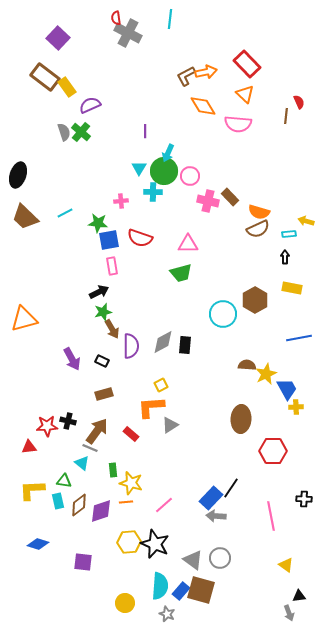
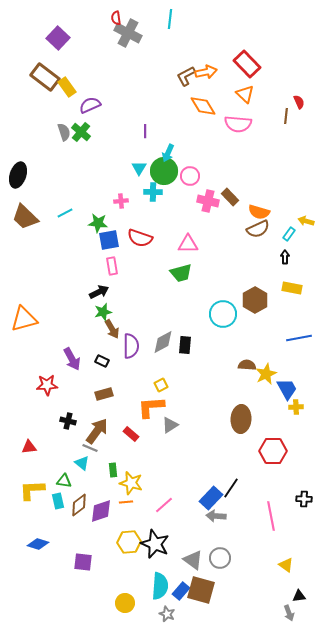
cyan rectangle at (289, 234): rotated 48 degrees counterclockwise
red star at (47, 426): moved 41 px up
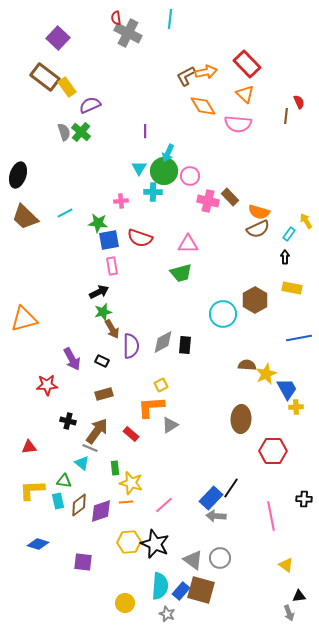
yellow arrow at (306, 221): rotated 42 degrees clockwise
green rectangle at (113, 470): moved 2 px right, 2 px up
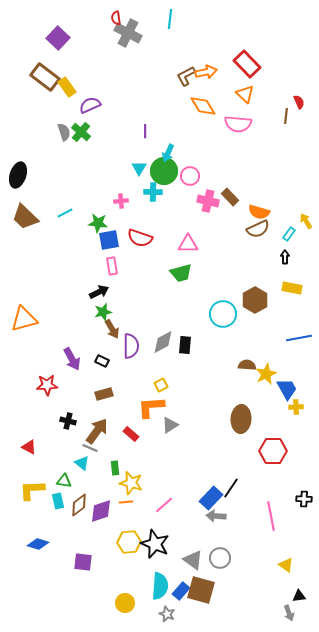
red triangle at (29, 447): rotated 35 degrees clockwise
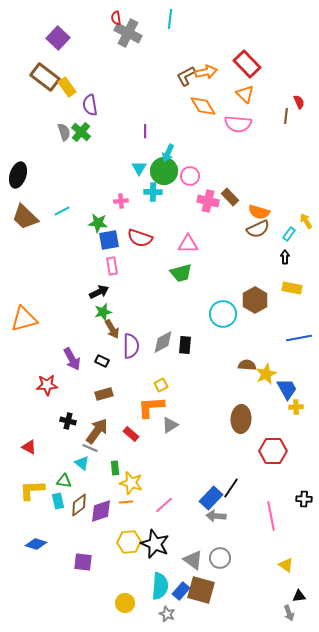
purple semicircle at (90, 105): rotated 75 degrees counterclockwise
cyan line at (65, 213): moved 3 px left, 2 px up
blue diamond at (38, 544): moved 2 px left
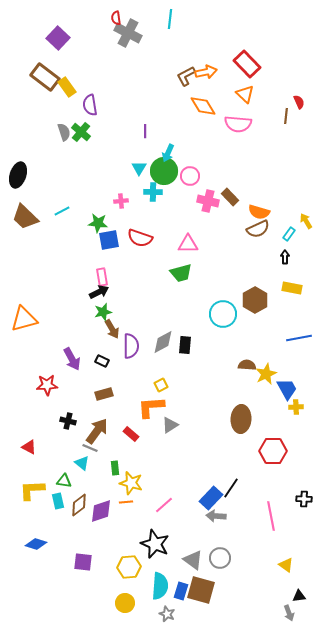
pink rectangle at (112, 266): moved 10 px left, 11 px down
yellow hexagon at (129, 542): moved 25 px down
blue rectangle at (181, 591): rotated 24 degrees counterclockwise
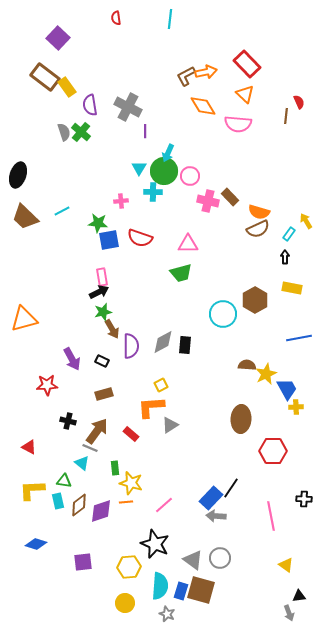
gray cross at (128, 33): moved 74 px down
purple square at (83, 562): rotated 12 degrees counterclockwise
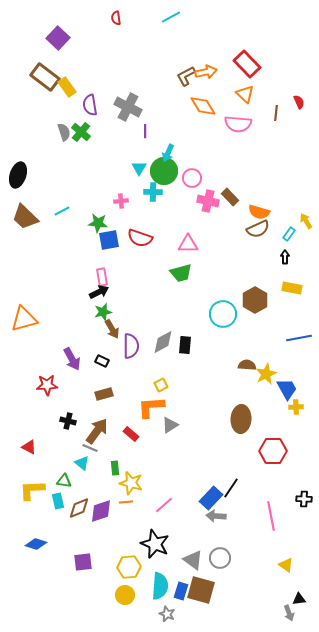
cyan line at (170, 19): moved 1 px right, 2 px up; rotated 54 degrees clockwise
brown line at (286, 116): moved 10 px left, 3 px up
pink circle at (190, 176): moved 2 px right, 2 px down
brown diamond at (79, 505): moved 3 px down; rotated 15 degrees clockwise
black triangle at (299, 596): moved 3 px down
yellow circle at (125, 603): moved 8 px up
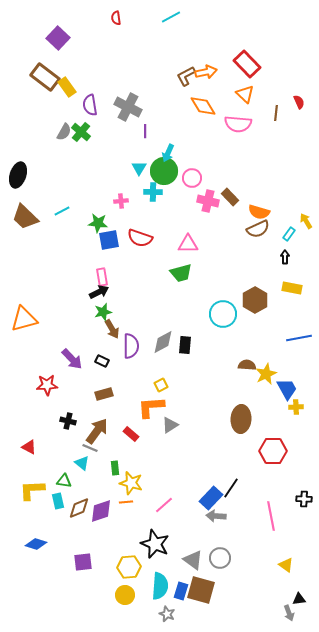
gray semicircle at (64, 132): rotated 48 degrees clockwise
purple arrow at (72, 359): rotated 15 degrees counterclockwise
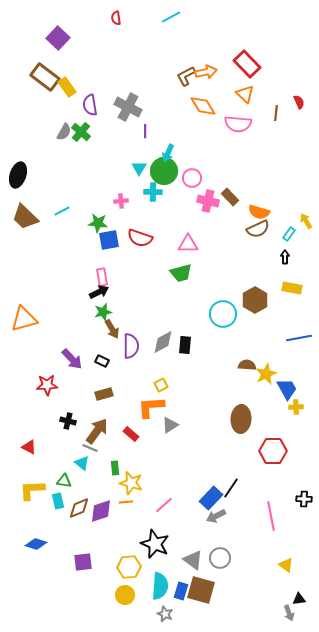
gray arrow at (216, 516): rotated 30 degrees counterclockwise
gray star at (167, 614): moved 2 px left
